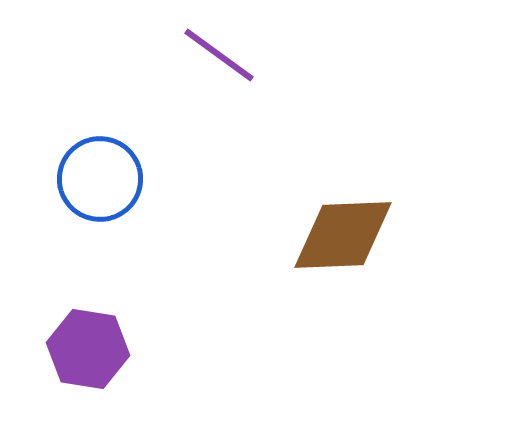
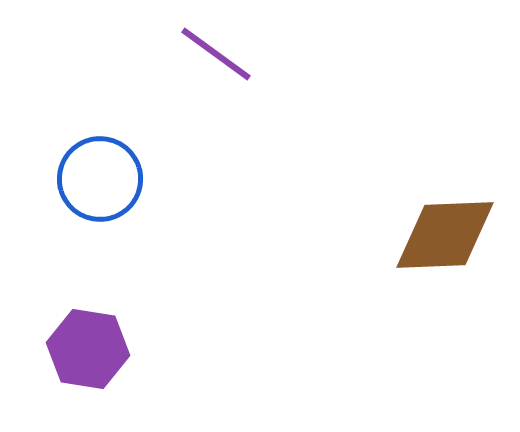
purple line: moved 3 px left, 1 px up
brown diamond: moved 102 px right
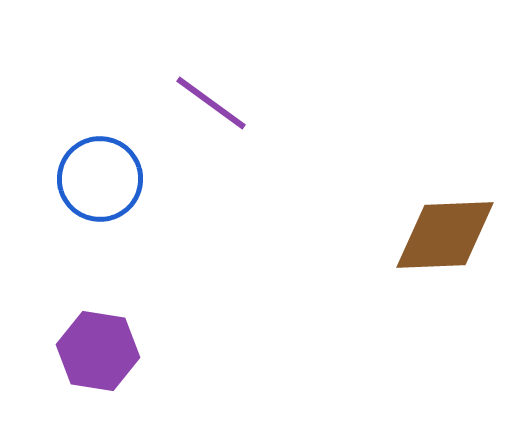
purple line: moved 5 px left, 49 px down
purple hexagon: moved 10 px right, 2 px down
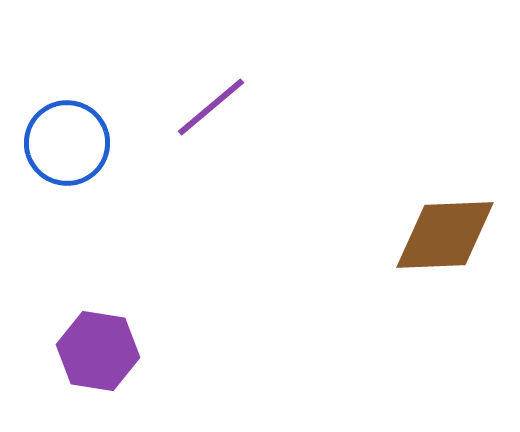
purple line: moved 4 px down; rotated 76 degrees counterclockwise
blue circle: moved 33 px left, 36 px up
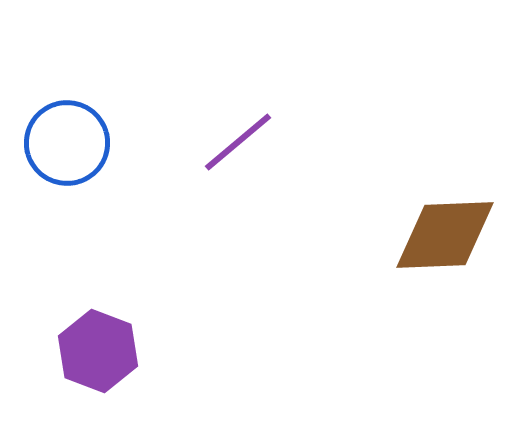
purple line: moved 27 px right, 35 px down
purple hexagon: rotated 12 degrees clockwise
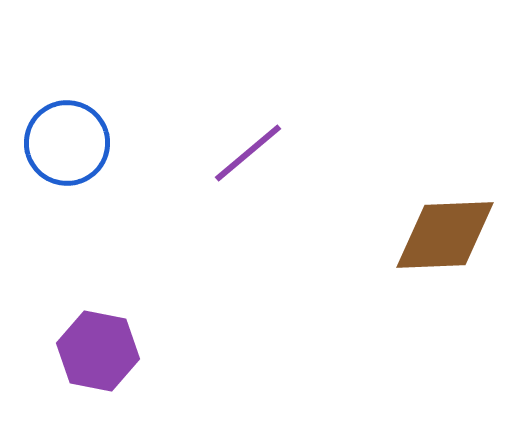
purple line: moved 10 px right, 11 px down
purple hexagon: rotated 10 degrees counterclockwise
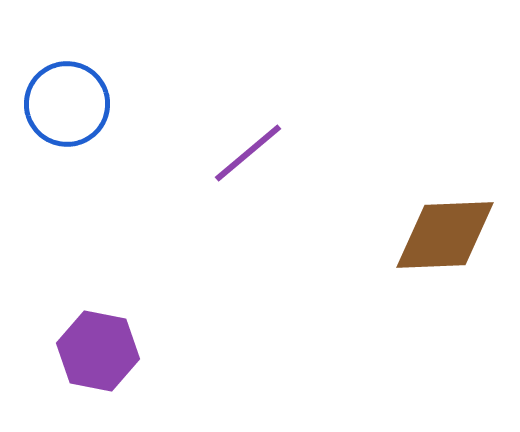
blue circle: moved 39 px up
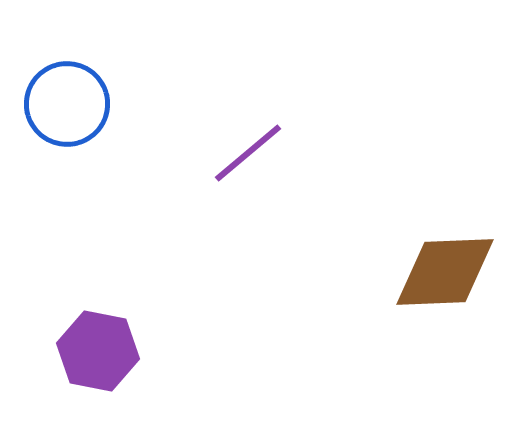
brown diamond: moved 37 px down
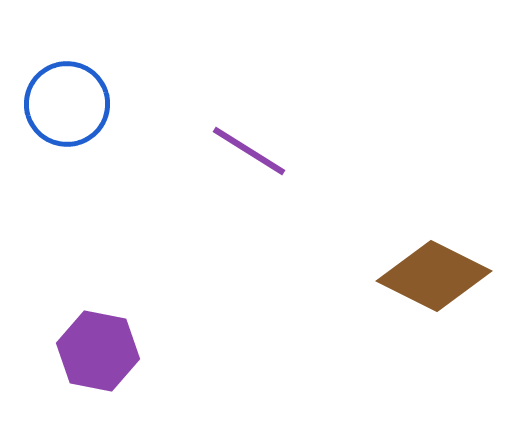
purple line: moved 1 px right, 2 px up; rotated 72 degrees clockwise
brown diamond: moved 11 px left, 4 px down; rotated 29 degrees clockwise
